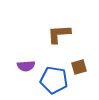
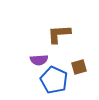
purple semicircle: moved 13 px right, 6 px up
blue pentagon: rotated 16 degrees clockwise
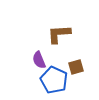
purple semicircle: rotated 72 degrees clockwise
brown square: moved 3 px left
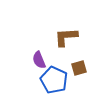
brown L-shape: moved 7 px right, 3 px down
brown square: moved 3 px right, 1 px down
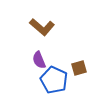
brown L-shape: moved 24 px left, 10 px up; rotated 135 degrees counterclockwise
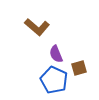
brown L-shape: moved 5 px left
purple semicircle: moved 17 px right, 6 px up
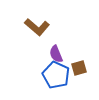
blue pentagon: moved 2 px right, 5 px up
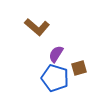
purple semicircle: rotated 54 degrees clockwise
blue pentagon: moved 1 px left, 3 px down; rotated 8 degrees counterclockwise
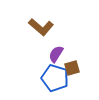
brown L-shape: moved 4 px right
brown square: moved 7 px left
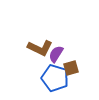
brown L-shape: moved 1 px left, 21 px down; rotated 15 degrees counterclockwise
brown square: moved 1 px left
